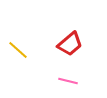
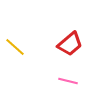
yellow line: moved 3 px left, 3 px up
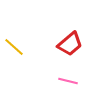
yellow line: moved 1 px left
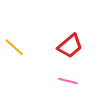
red trapezoid: moved 2 px down
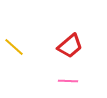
pink line: rotated 12 degrees counterclockwise
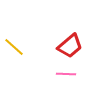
pink line: moved 2 px left, 7 px up
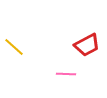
red trapezoid: moved 17 px right, 1 px up; rotated 12 degrees clockwise
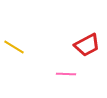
yellow line: rotated 10 degrees counterclockwise
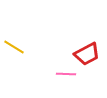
red trapezoid: moved 9 px down
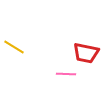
red trapezoid: moved 1 px left, 1 px up; rotated 40 degrees clockwise
